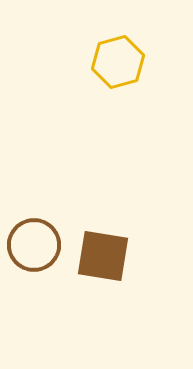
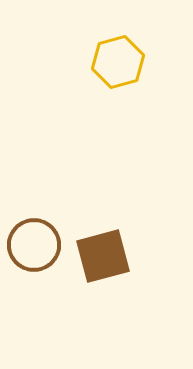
brown square: rotated 24 degrees counterclockwise
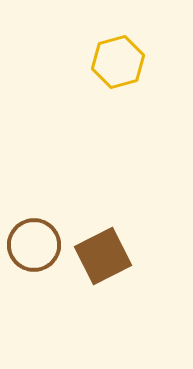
brown square: rotated 12 degrees counterclockwise
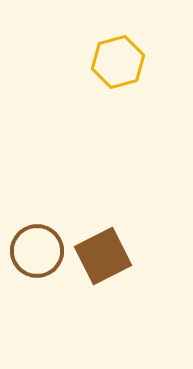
brown circle: moved 3 px right, 6 px down
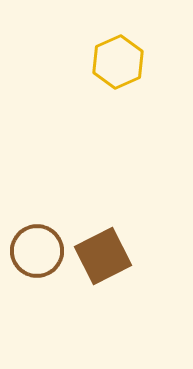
yellow hexagon: rotated 9 degrees counterclockwise
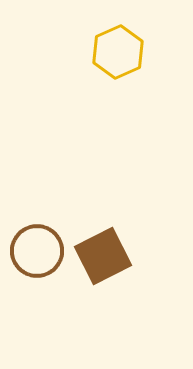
yellow hexagon: moved 10 px up
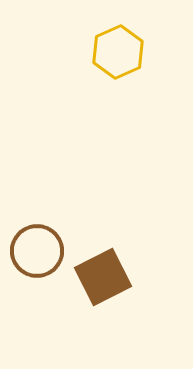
brown square: moved 21 px down
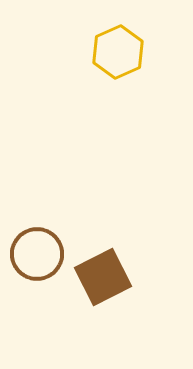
brown circle: moved 3 px down
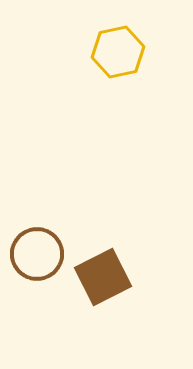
yellow hexagon: rotated 12 degrees clockwise
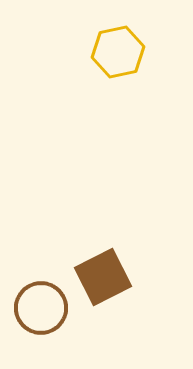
brown circle: moved 4 px right, 54 px down
